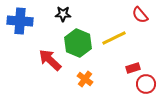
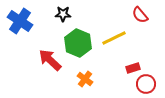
blue cross: rotated 30 degrees clockwise
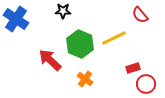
black star: moved 3 px up
blue cross: moved 4 px left, 2 px up
green hexagon: moved 2 px right, 1 px down
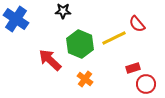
red semicircle: moved 3 px left, 9 px down
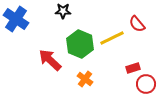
yellow line: moved 2 px left
